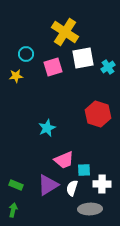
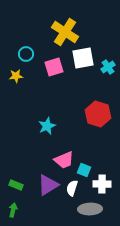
pink square: moved 1 px right
cyan star: moved 2 px up
cyan square: rotated 24 degrees clockwise
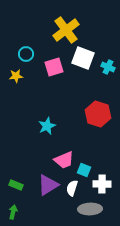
yellow cross: moved 1 px right, 2 px up; rotated 20 degrees clockwise
white square: rotated 30 degrees clockwise
cyan cross: rotated 32 degrees counterclockwise
green arrow: moved 2 px down
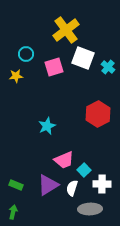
cyan cross: rotated 16 degrees clockwise
red hexagon: rotated 15 degrees clockwise
cyan square: rotated 24 degrees clockwise
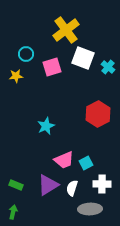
pink square: moved 2 px left
cyan star: moved 1 px left
cyan square: moved 2 px right, 7 px up; rotated 16 degrees clockwise
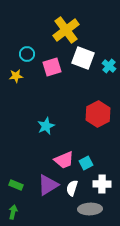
cyan circle: moved 1 px right
cyan cross: moved 1 px right, 1 px up
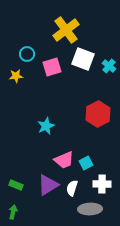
white square: moved 1 px down
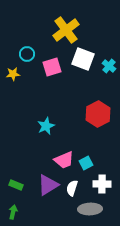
yellow star: moved 3 px left, 2 px up
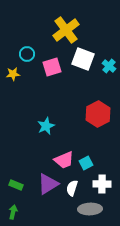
purple triangle: moved 1 px up
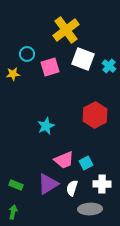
pink square: moved 2 px left
red hexagon: moved 3 px left, 1 px down
